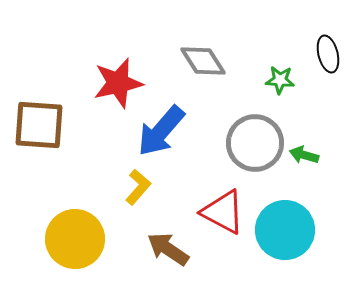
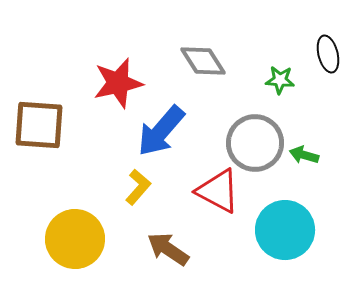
red triangle: moved 5 px left, 21 px up
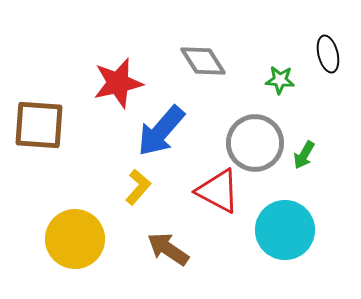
green arrow: rotated 76 degrees counterclockwise
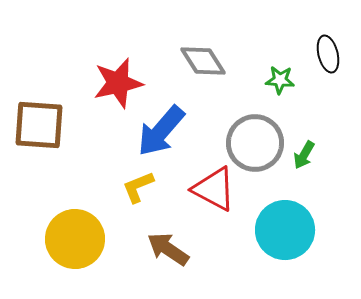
yellow L-shape: rotated 153 degrees counterclockwise
red triangle: moved 4 px left, 2 px up
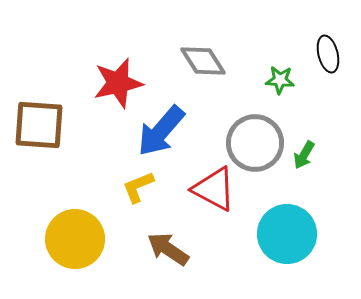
cyan circle: moved 2 px right, 4 px down
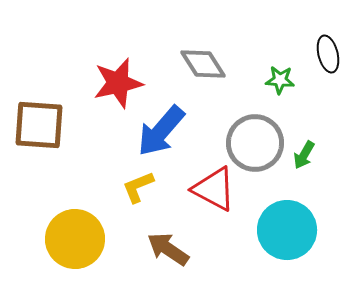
gray diamond: moved 3 px down
cyan circle: moved 4 px up
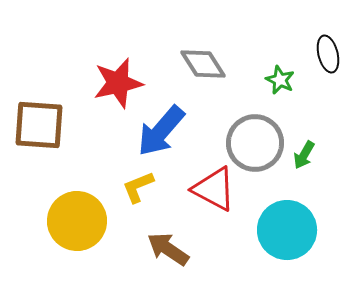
green star: rotated 20 degrees clockwise
yellow circle: moved 2 px right, 18 px up
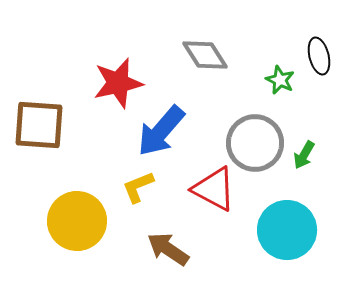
black ellipse: moved 9 px left, 2 px down
gray diamond: moved 2 px right, 9 px up
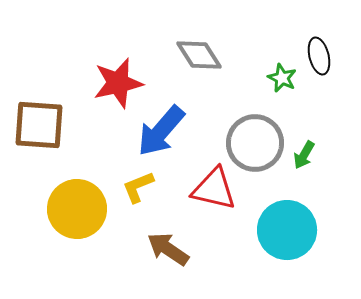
gray diamond: moved 6 px left
green star: moved 2 px right, 2 px up
red triangle: rotated 15 degrees counterclockwise
yellow circle: moved 12 px up
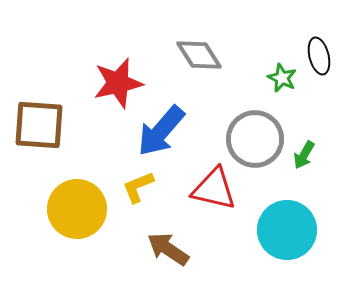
gray circle: moved 4 px up
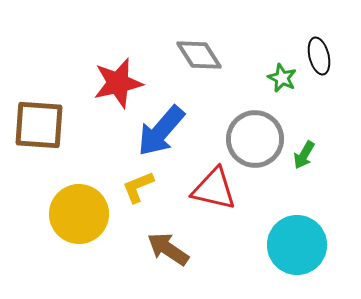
yellow circle: moved 2 px right, 5 px down
cyan circle: moved 10 px right, 15 px down
